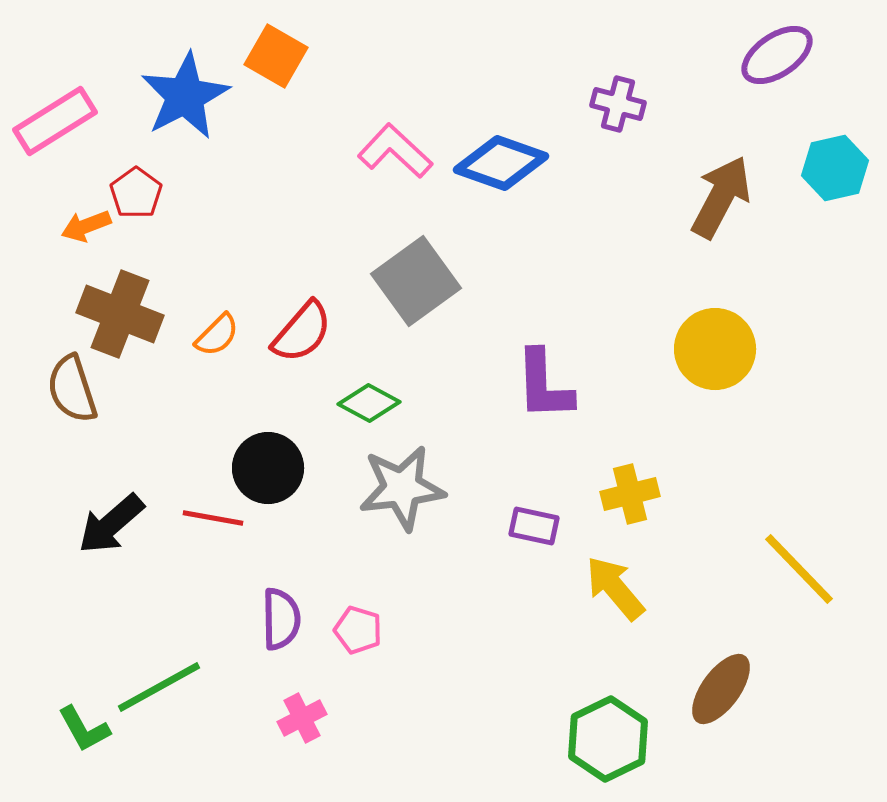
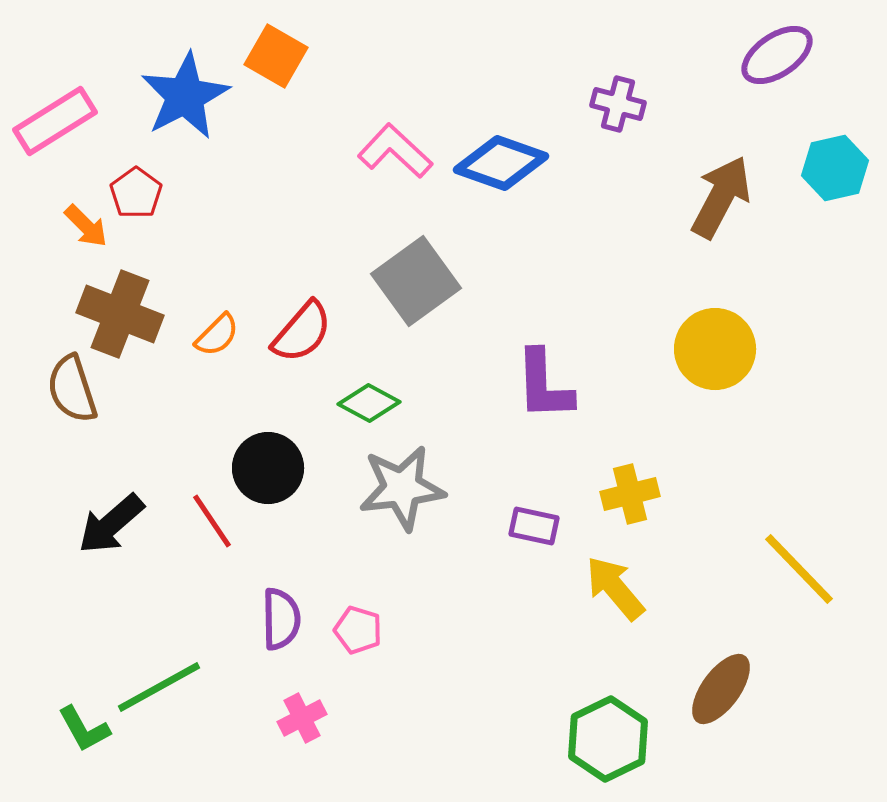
orange arrow: rotated 114 degrees counterclockwise
red line: moved 1 px left, 3 px down; rotated 46 degrees clockwise
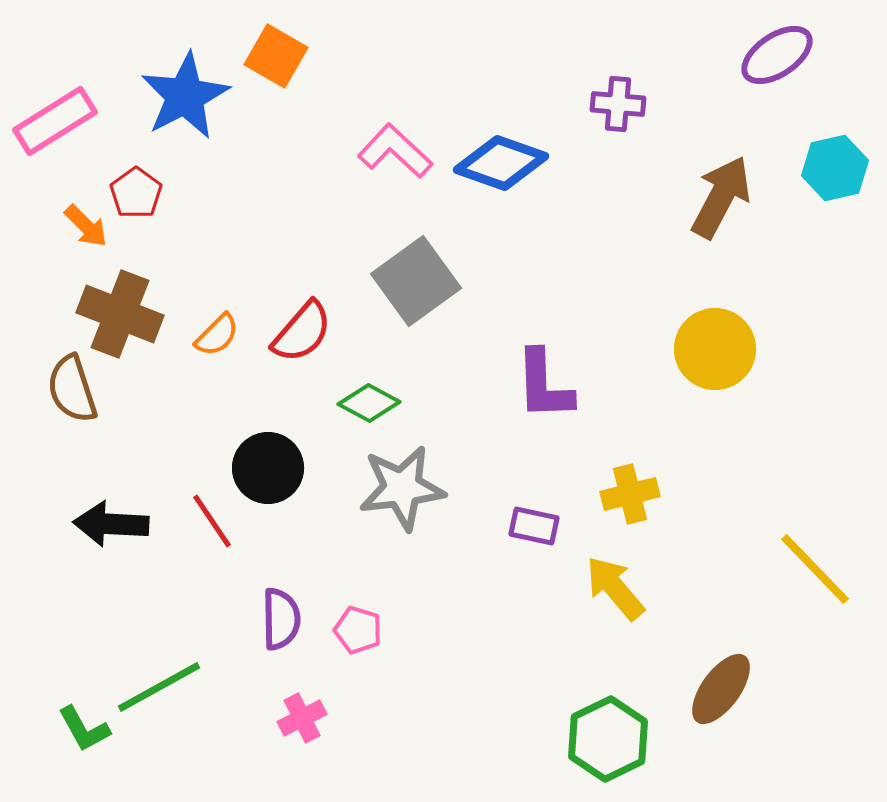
purple cross: rotated 10 degrees counterclockwise
black arrow: rotated 44 degrees clockwise
yellow line: moved 16 px right
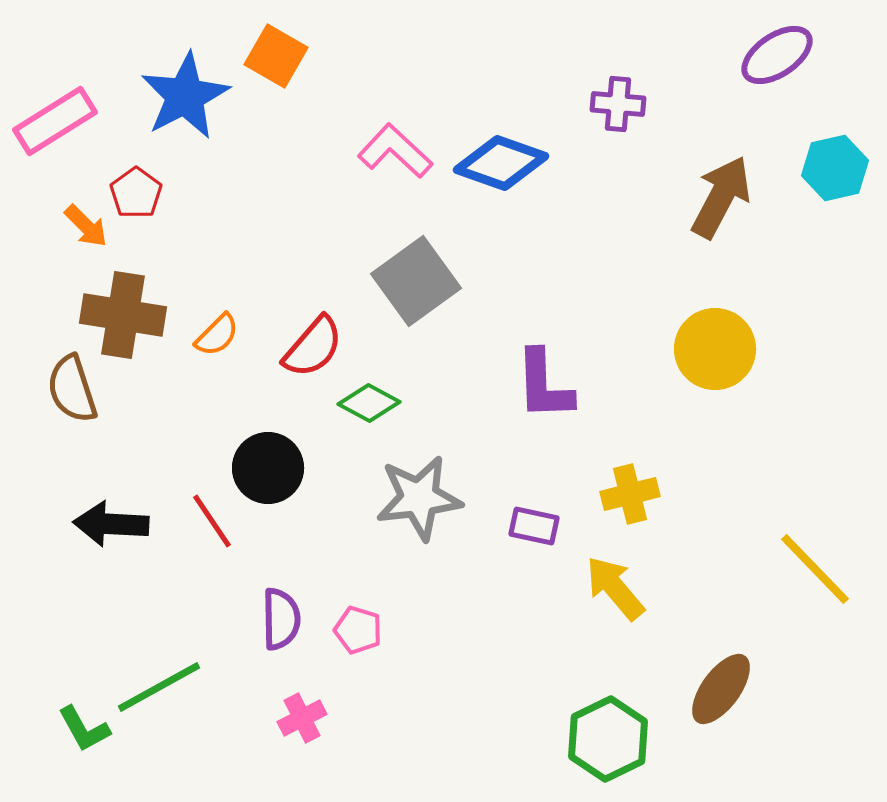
brown cross: moved 3 px right, 1 px down; rotated 12 degrees counterclockwise
red semicircle: moved 11 px right, 15 px down
gray star: moved 17 px right, 10 px down
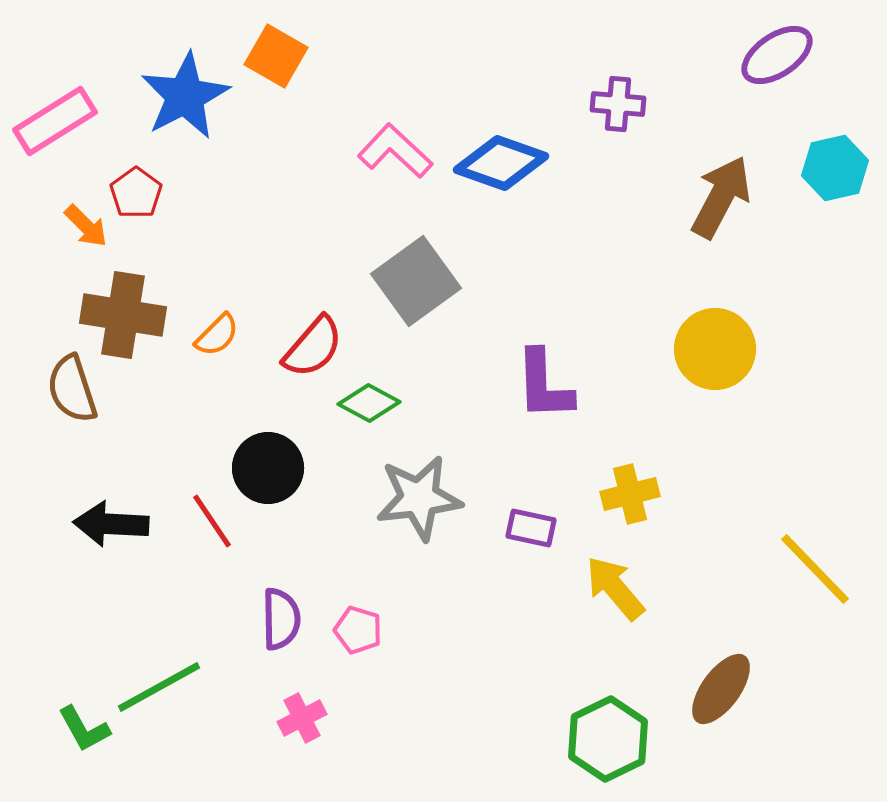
purple rectangle: moved 3 px left, 2 px down
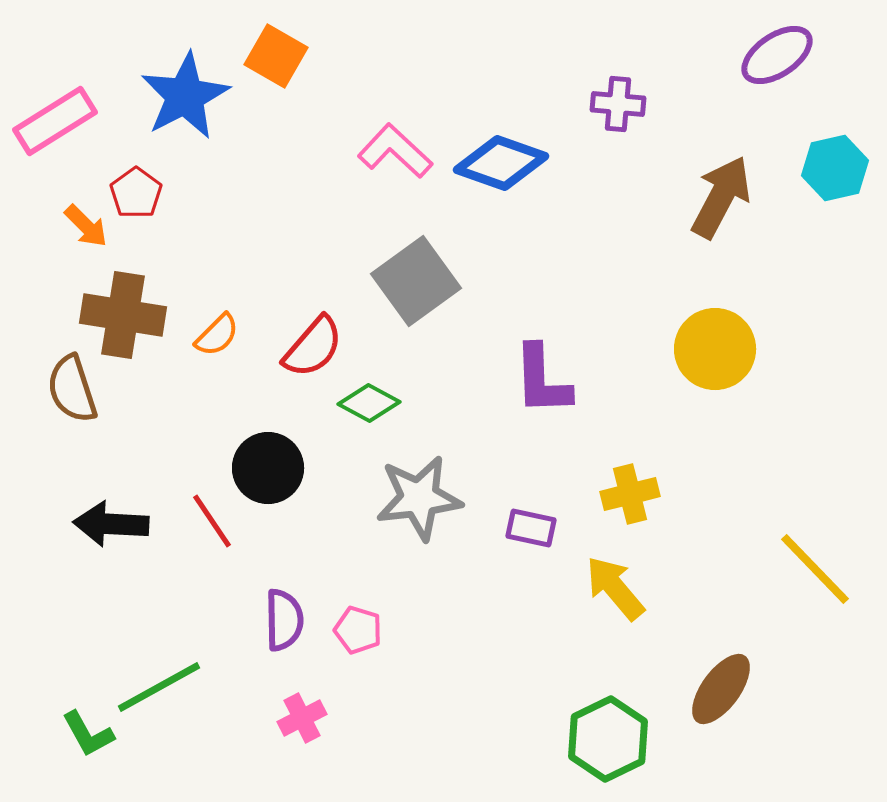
purple L-shape: moved 2 px left, 5 px up
purple semicircle: moved 3 px right, 1 px down
green L-shape: moved 4 px right, 5 px down
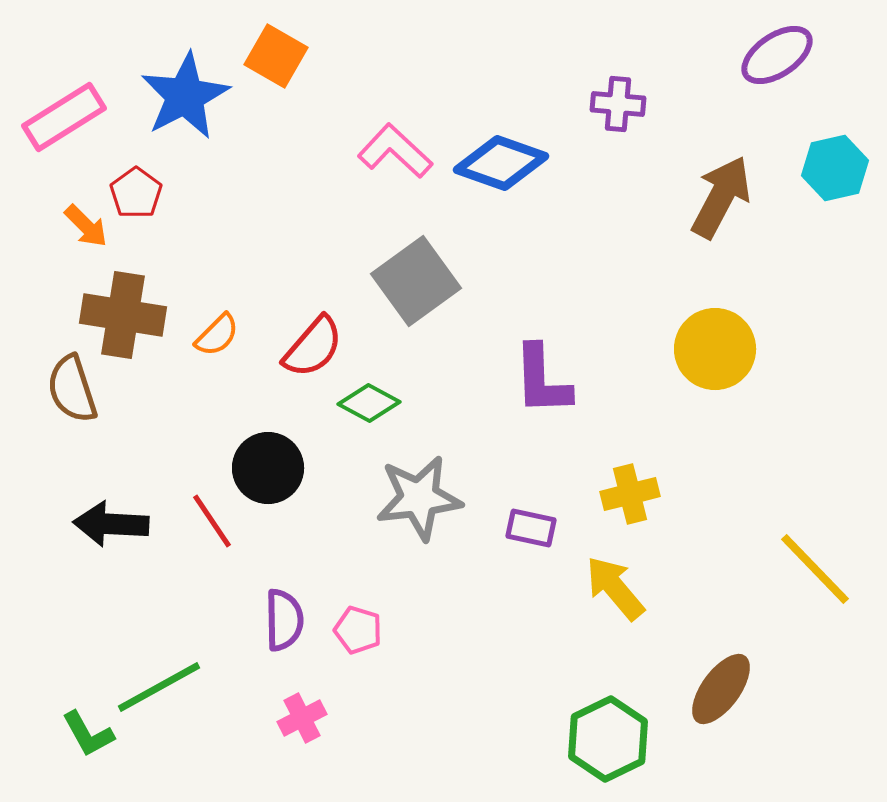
pink rectangle: moved 9 px right, 4 px up
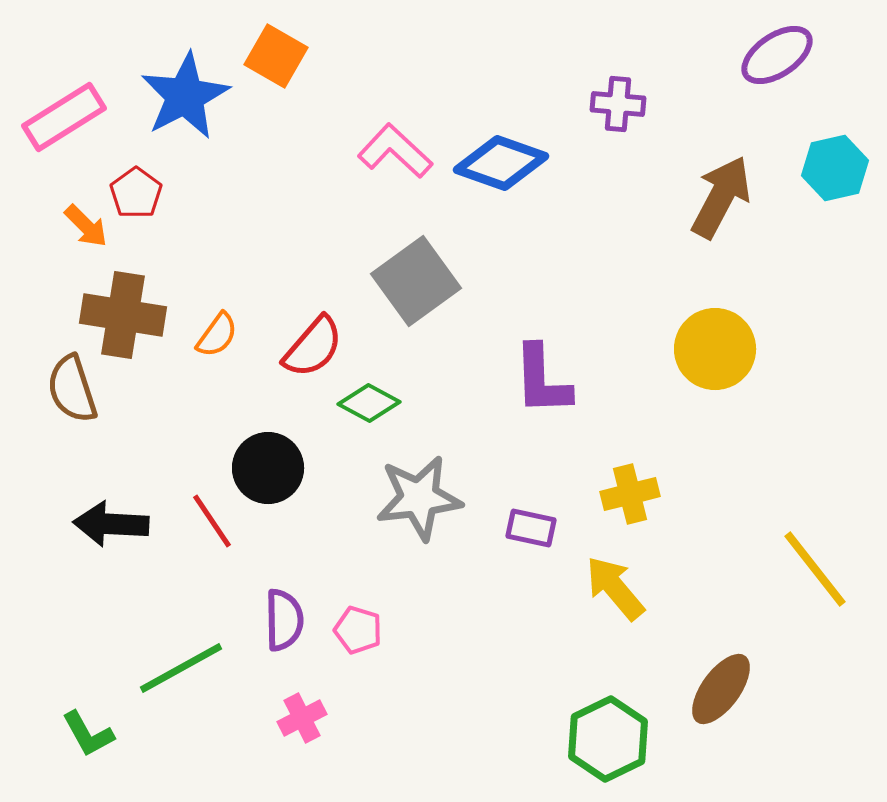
orange semicircle: rotated 9 degrees counterclockwise
yellow line: rotated 6 degrees clockwise
green line: moved 22 px right, 19 px up
